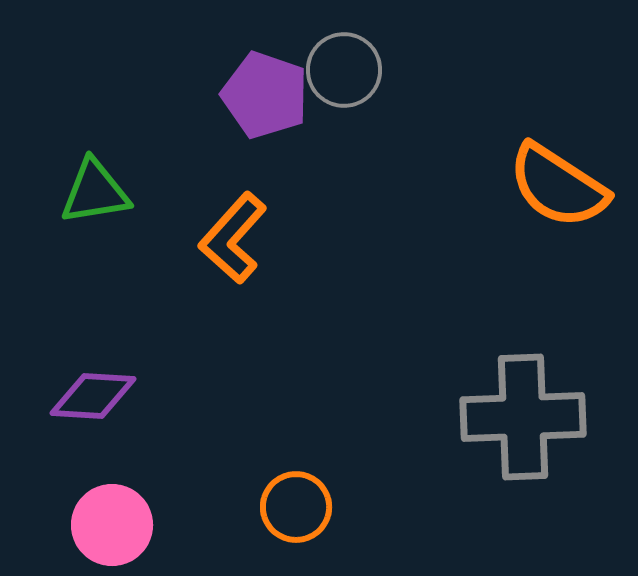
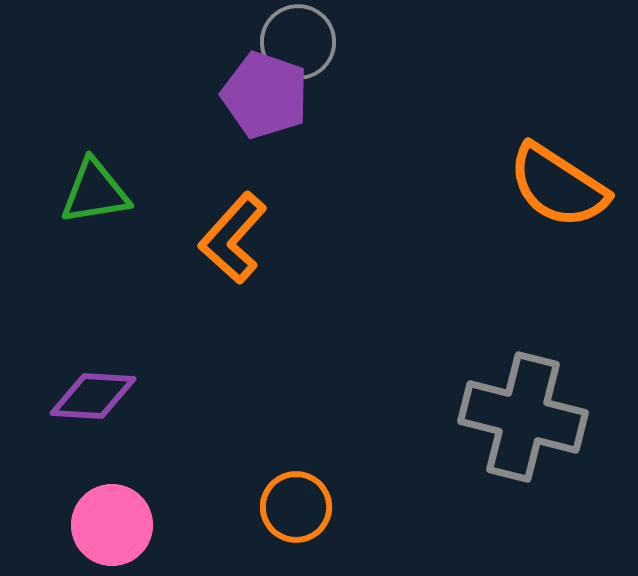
gray circle: moved 46 px left, 28 px up
gray cross: rotated 16 degrees clockwise
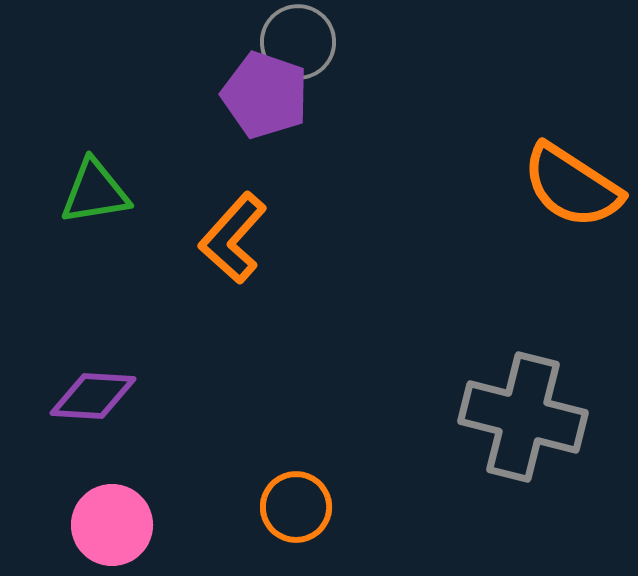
orange semicircle: moved 14 px right
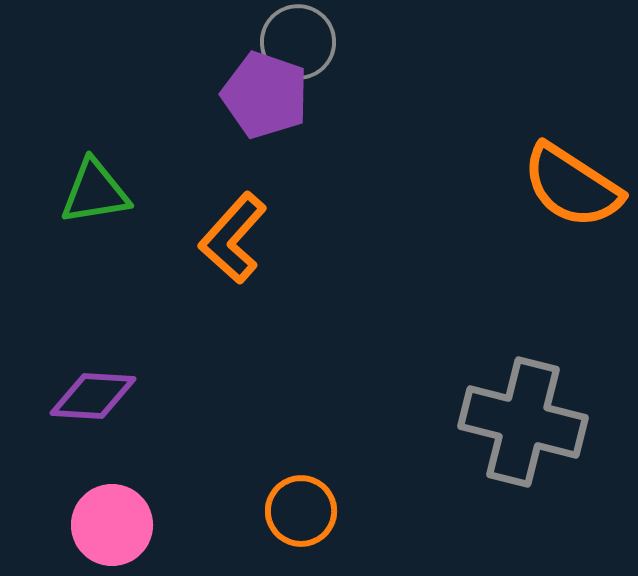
gray cross: moved 5 px down
orange circle: moved 5 px right, 4 px down
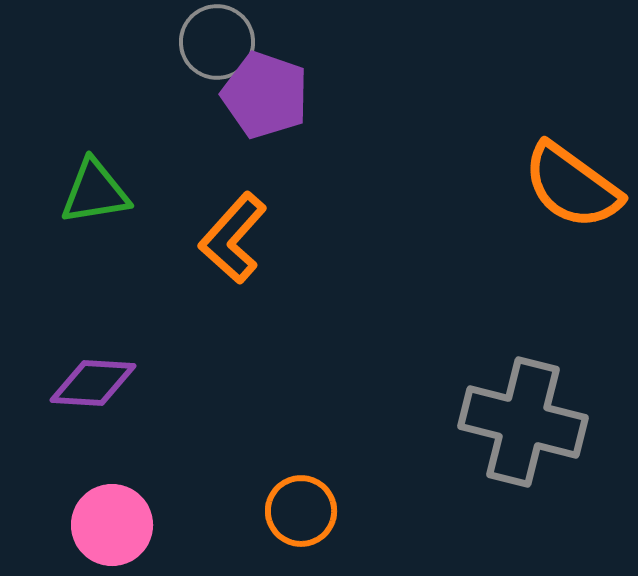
gray circle: moved 81 px left
orange semicircle: rotated 3 degrees clockwise
purple diamond: moved 13 px up
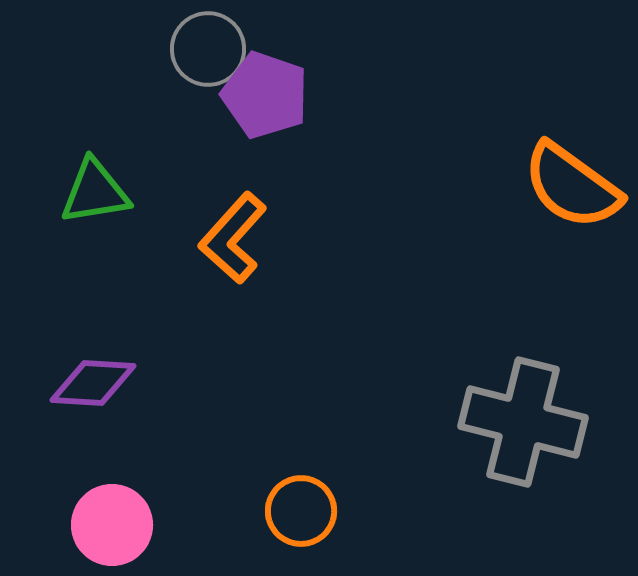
gray circle: moved 9 px left, 7 px down
